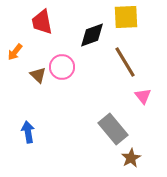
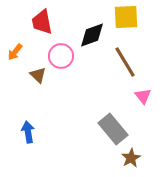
pink circle: moved 1 px left, 11 px up
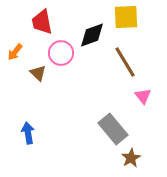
pink circle: moved 3 px up
brown triangle: moved 2 px up
blue arrow: moved 1 px down
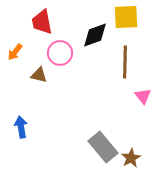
black diamond: moved 3 px right
pink circle: moved 1 px left
brown line: rotated 32 degrees clockwise
brown triangle: moved 1 px right, 2 px down; rotated 30 degrees counterclockwise
gray rectangle: moved 10 px left, 18 px down
blue arrow: moved 7 px left, 6 px up
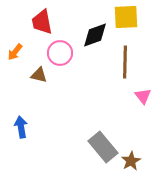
brown star: moved 3 px down
